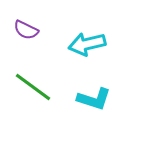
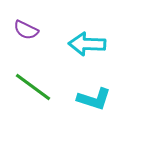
cyan arrow: rotated 15 degrees clockwise
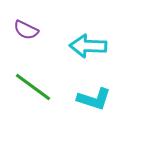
cyan arrow: moved 1 px right, 2 px down
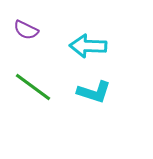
cyan L-shape: moved 7 px up
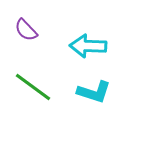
purple semicircle: rotated 20 degrees clockwise
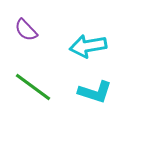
cyan arrow: rotated 12 degrees counterclockwise
cyan L-shape: moved 1 px right
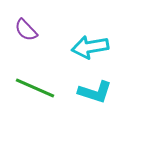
cyan arrow: moved 2 px right, 1 px down
green line: moved 2 px right, 1 px down; rotated 12 degrees counterclockwise
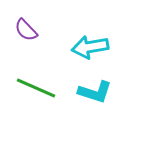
green line: moved 1 px right
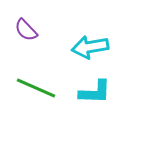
cyan L-shape: rotated 16 degrees counterclockwise
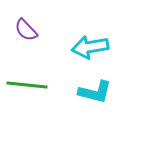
green line: moved 9 px left, 3 px up; rotated 18 degrees counterclockwise
cyan L-shape: rotated 12 degrees clockwise
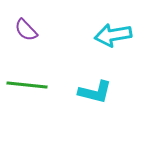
cyan arrow: moved 23 px right, 12 px up
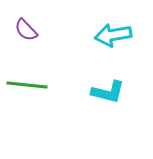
cyan L-shape: moved 13 px right
